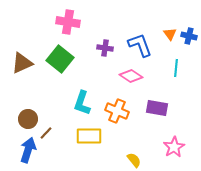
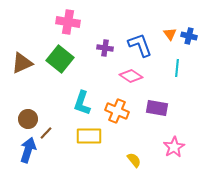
cyan line: moved 1 px right
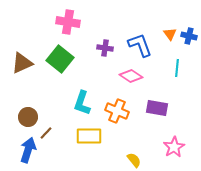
brown circle: moved 2 px up
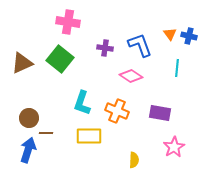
purple rectangle: moved 3 px right, 5 px down
brown circle: moved 1 px right, 1 px down
brown line: rotated 48 degrees clockwise
yellow semicircle: rotated 42 degrees clockwise
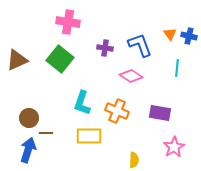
brown triangle: moved 5 px left, 3 px up
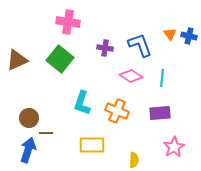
cyan line: moved 15 px left, 10 px down
purple rectangle: rotated 15 degrees counterclockwise
yellow rectangle: moved 3 px right, 9 px down
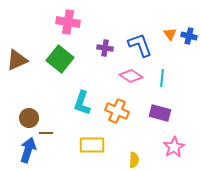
purple rectangle: rotated 20 degrees clockwise
